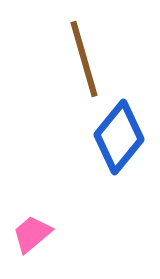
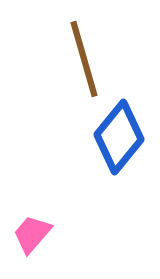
pink trapezoid: rotated 9 degrees counterclockwise
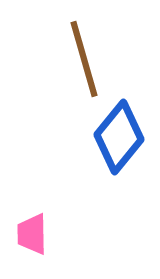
pink trapezoid: rotated 42 degrees counterclockwise
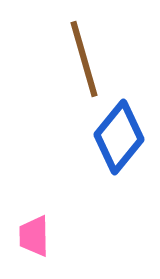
pink trapezoid: moved 2 px right, 2 px down
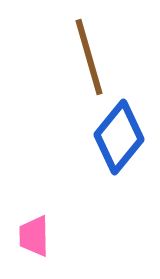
brown line: moved 5 px right, 2 px up
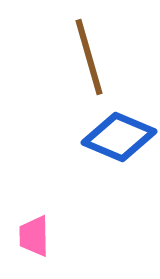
blue diamond: rotated 74 degrees clockwise
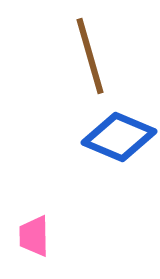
brown line: moved 1 px right, 1 px up
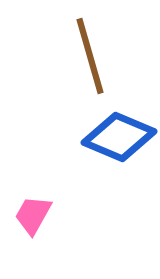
pink trapezoid: moved 1 px left, 21 px up; rotated 30 degrees clockwise
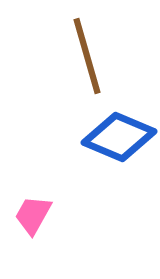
brown line: moved 3 px left
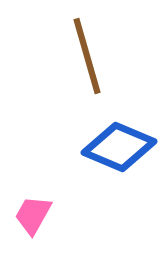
blue diamond: moved 10 px down
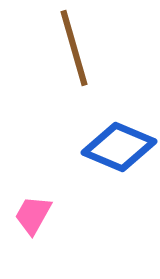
brown line: moved 13 px left, 8 px up
